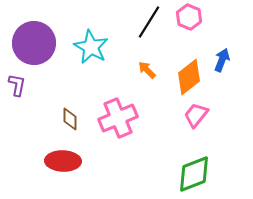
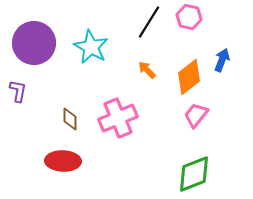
pink hexagon: rotated 10 degrees counterclockwise
purple L-shape: moved 1 px right, 6 px down
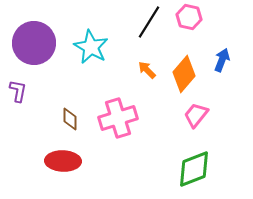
orange diamond: moved 5 px left, 3 px up; rotated 12 degrees counterclockwise
pink cross: rotated 6 degrees clockwise
green diamond: moved 5 px up
